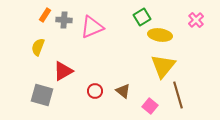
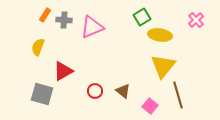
gray square: moved 1 px up
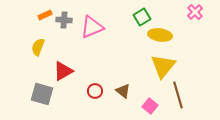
orange rectangle: rotated 32 degrees clockwise
pink cross: moved 1 px left, 8 px up
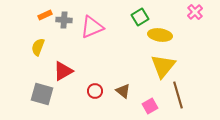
green square: moved 2 px left
pink square: rotated 21 degrees clockwise
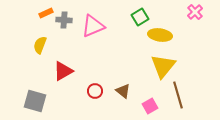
orange rectangle: moved 1 px right, 2 px up
pink triangle: moved 1 px right, 1 px up
yellow semicircle: moved 2 px right, 2 px up
gray square: moved 7 px left, 7 px down
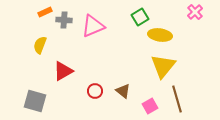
orange rectangle: moved 1 px left, 1 px up
brown line: moved 1 px left, 4 px down
